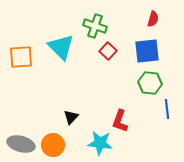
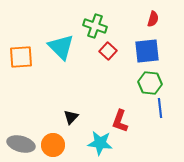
blue line: moved 7 px left, 1 px up
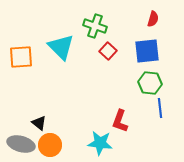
black triangle: moved 32 px left, 6 px down; rotated 35 degrees counterclockwise
orange circle: moved 3 px left
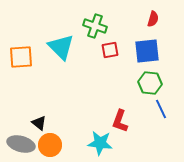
red square: moved 2 px right, 1 px up; rotated 36 degrees clockwise
blue line: moved 1 px right, 1 px down; rotated 18 degrees counterclockwise
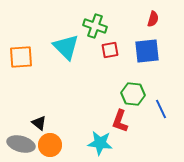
cyan triangle: moved 5 px right
green hexagon: moved 17 px left, 11 px down
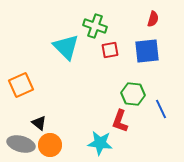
orange square: moved 28 px down; rotated 20 degrees counterclockwise
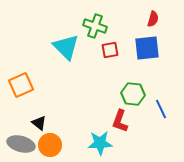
blue square: moved 3 px up
cyan star: rotated 10 degrees counterclockwise
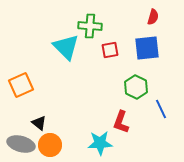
red semicircle: moved 2 px up
green cross: moved 5 px left; rotated 15 degrees counterclockwise
green hexagon: moved 3 px right, 7 px up; rotated 20 degrees clockwise
red L-shape: moved 1 px right, 1 px down
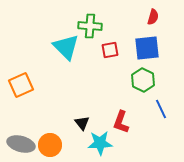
green hexagon: moved 7 px right, 7 px up
black triangle: moved 43 px right; rotated 14 degrees clockwise
